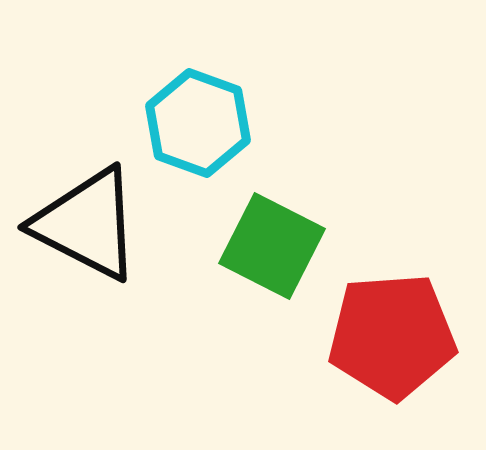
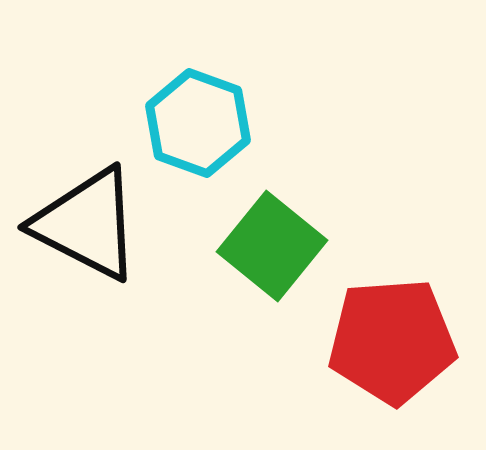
green square: rotated 12 degrees clockwise
red pentagon: moved 5 px down
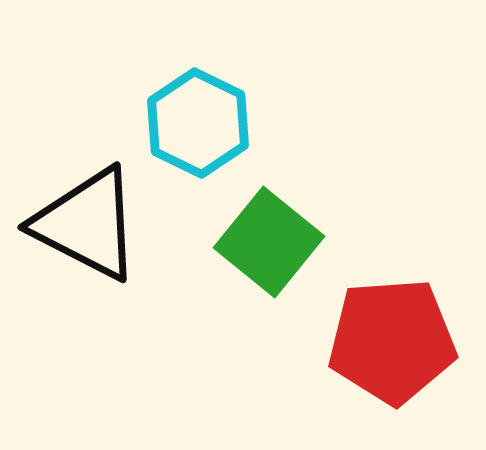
cyan hexagon: rotated 6 degrees clockwise
green square: moved 3 px left, 4 px up
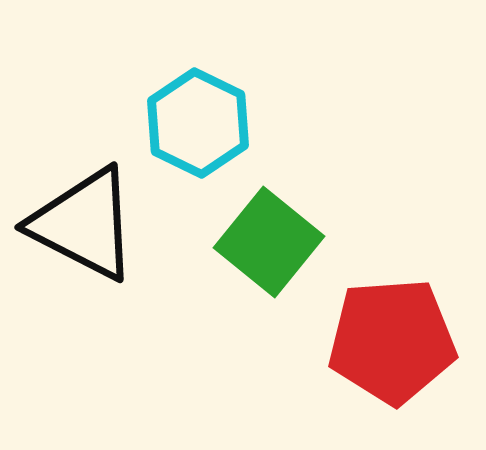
black triangle: moved 3 px left
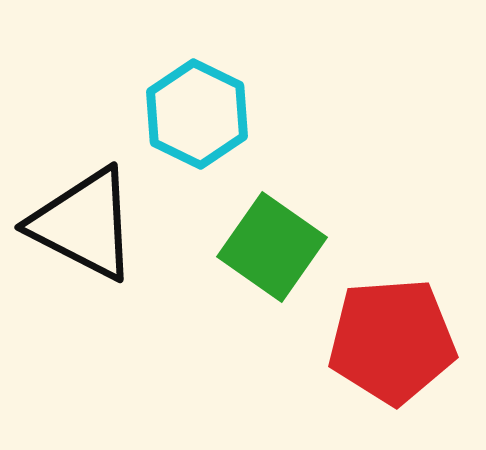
cyan hexagon: moved 1 px left, 9 px up
green square: moved 3 px right, 5 px down; rotated 4 degrees counterclockwise
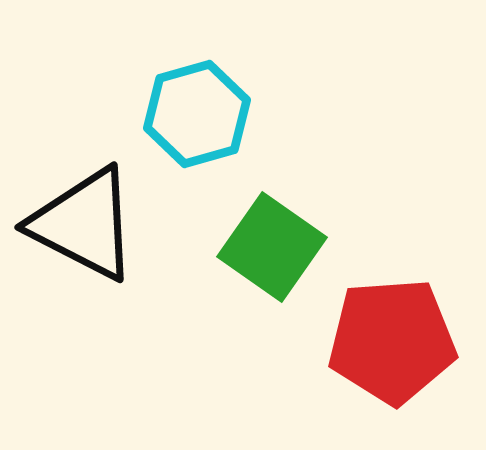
cyan hexagon: rotated 18 degrees clockwise
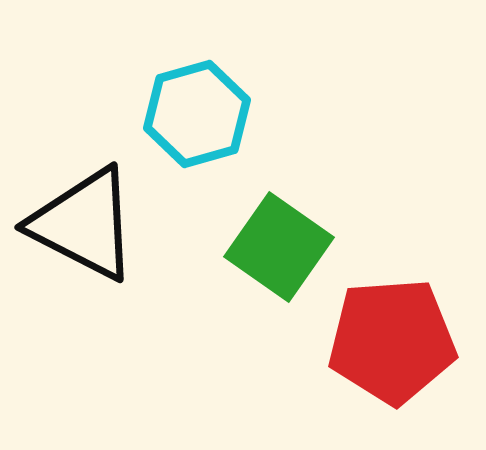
green square: moved 7 px right
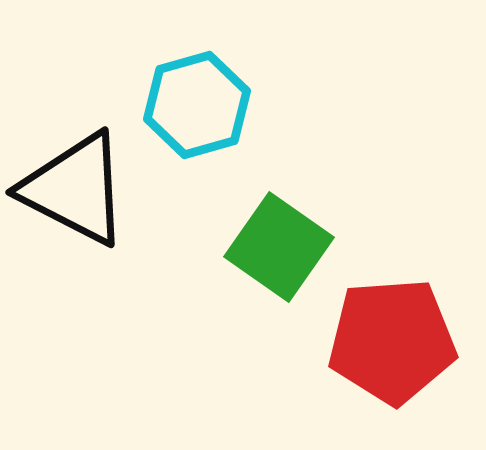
cyan hexagon: moved 9 px up
black triangle: moved 9 px left, 35 px up
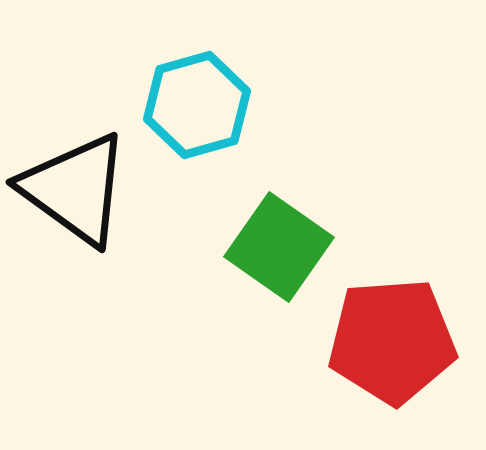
black triangle: rotated 9 degrees clockwise
